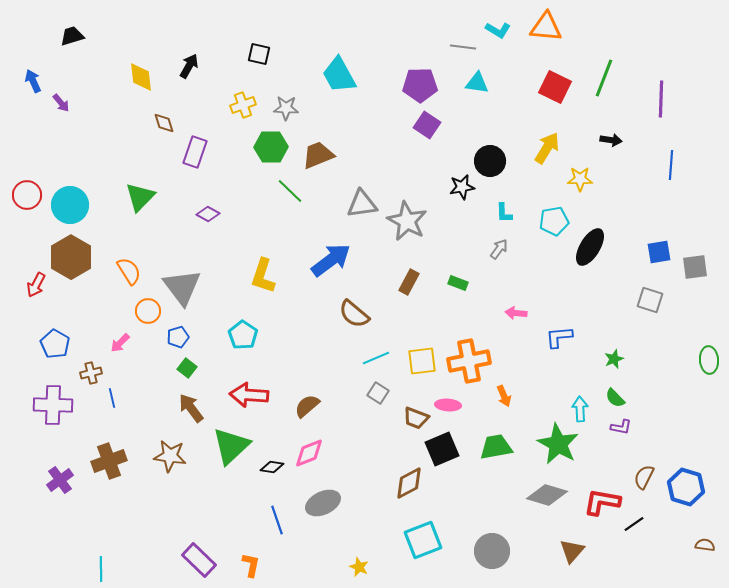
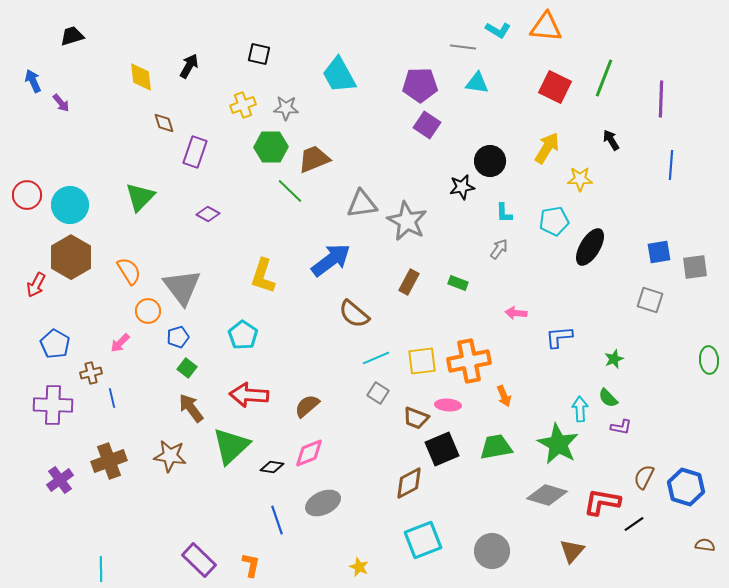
black arrow at (611, 140): rotated 130 degrees counterclockwise
brown trapezoid at (318, 155): moved 4 px left, 4 px down
green semicircle at (615, 398): moved 7 px left
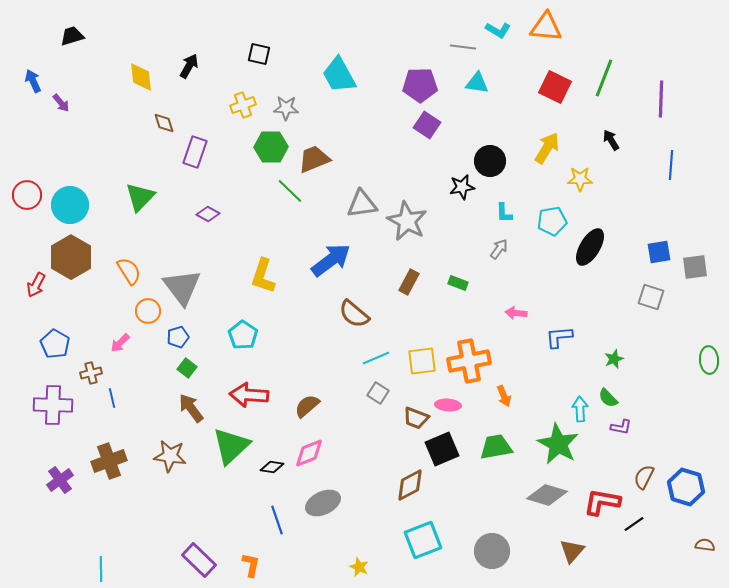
cyan pentagon at (554, 221): moved 2 px left
gray square at (650, 300): moved 1 px right, 3 px up
brown diamond at (409, 483): moved 1 px right, 2 px down
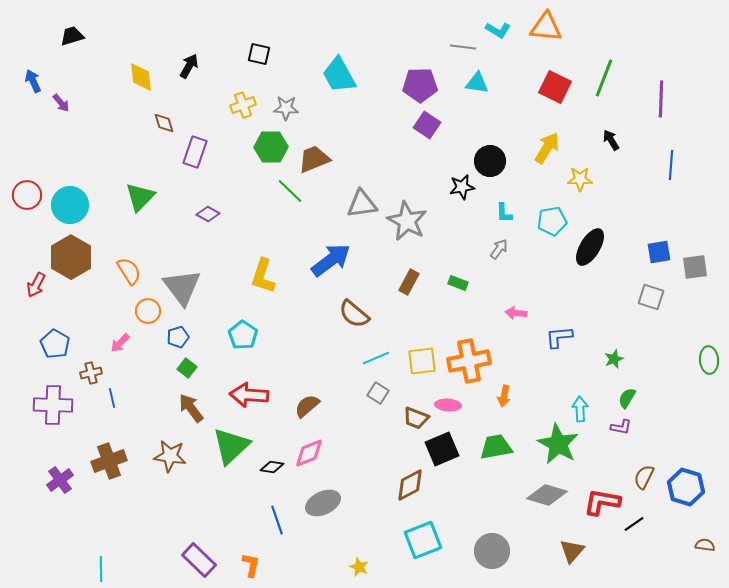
orange arrow at (504, 396): rotated 35 degrees clockwise
green semicircle at (608, 398): moved 19 px right; rotated 75 degrees clockwise
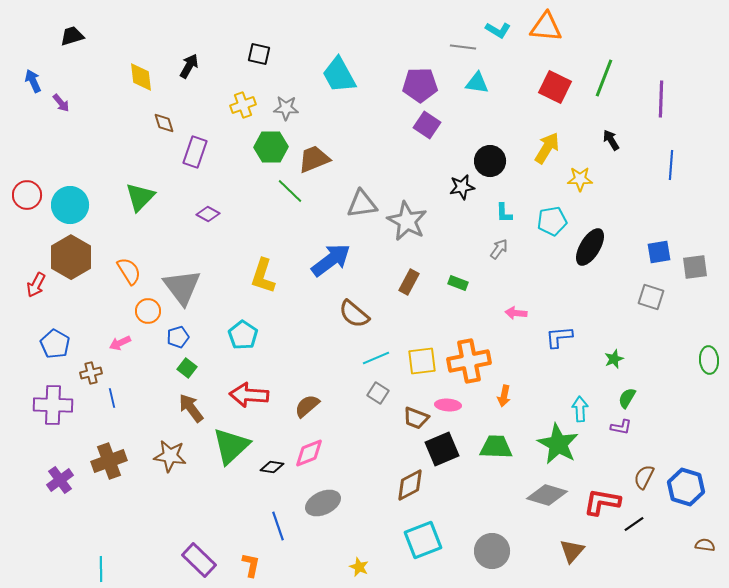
pink arrow at (120, 343): rotated 20 degrees clockwise
green trapezoid at (496, 447): rotated 12 degrees clockwise
blue line at (277, 520): moved 1 px right, 6 px down
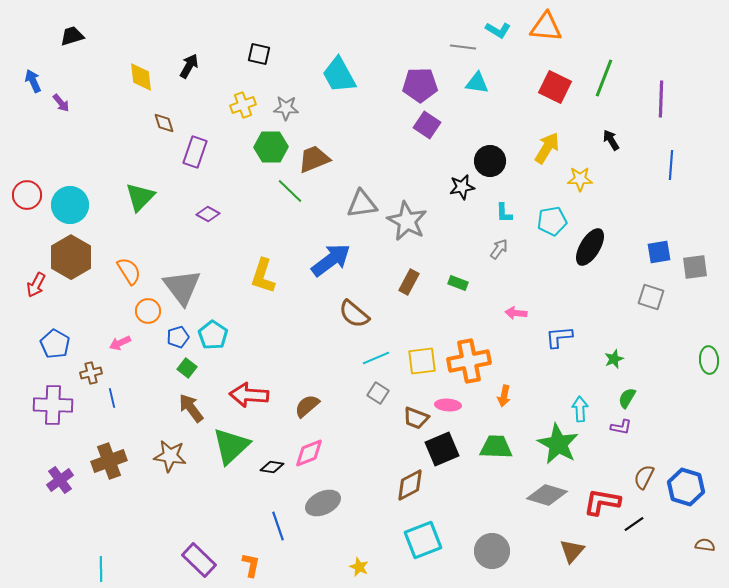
cyan pentagon at (243, 335): moved 30 px left
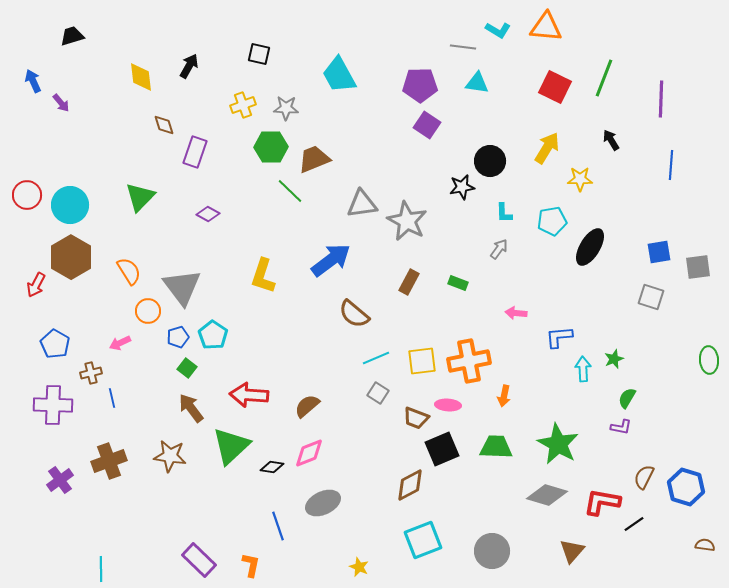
brown diamond at (164, 123): moved 2 px down
gray square at (695, 267): moved 3 px right
cyan arrow at (580, 409): moved 3 px right, 40 px up
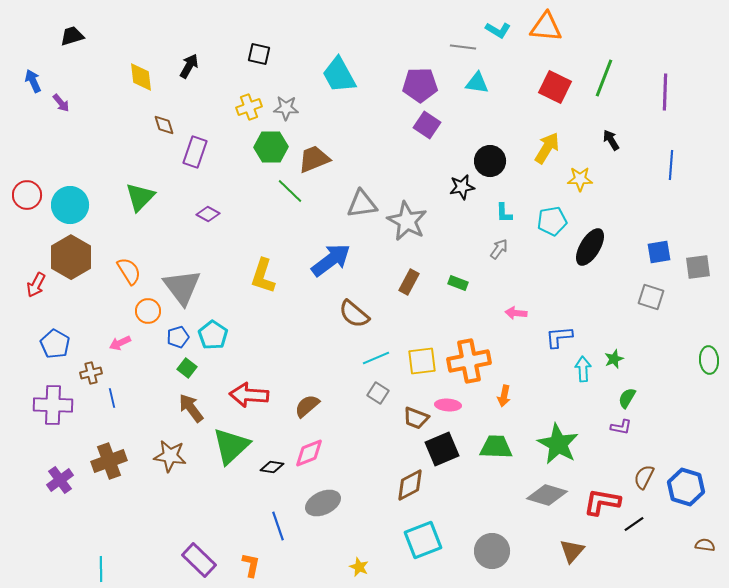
purple line at (661, 99): moved 4 px right, 7 px up
yellow cross at (243, 105): moved 6 px right, 2 px down
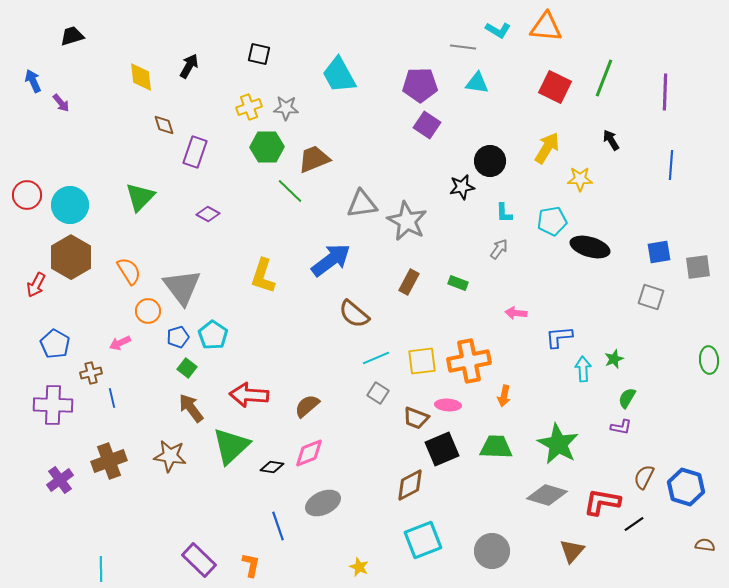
green hexagon at (271, 147): moved 4 px left
black ellipse at (590, 247): rotated 75 degrees clockwise
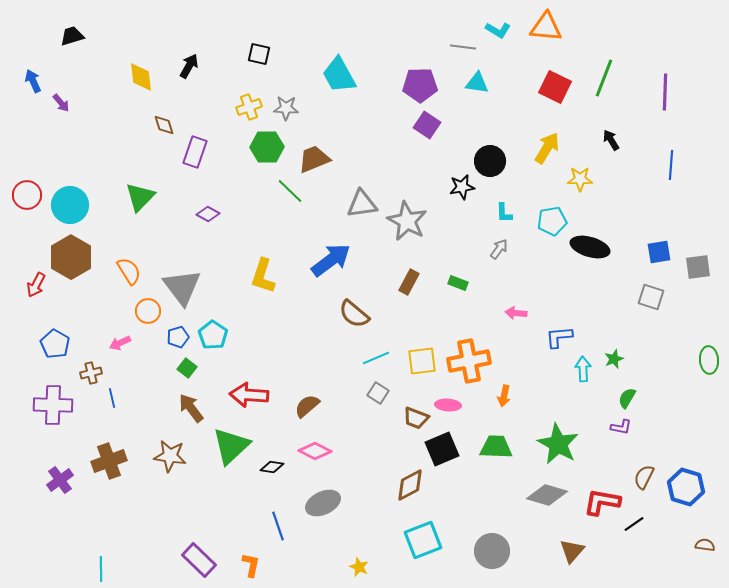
pink diamond at (309, 453): moved 6 px right, 2 px up; rotated 48 degrees clockwise
